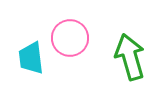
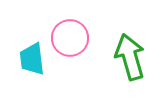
cyan trapezoid: moved 1 px right, 1 px down
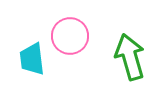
pink circle: moved 2 px up
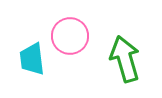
green arrow: moved 5 px left, 2 px down
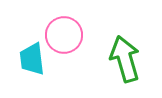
pink circle: moved 6 px left, 1 px up
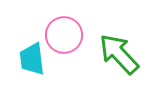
green arrow: moved 6 px left, 5 px up; rotated 27 degrees counterclockwise
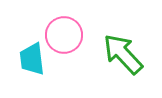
green arrow: moved 4 px right
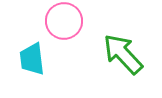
pink circle: moved 14 px up
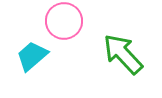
cyan trapezoid: moved 3 px up; rotated 56 degrees clockwise
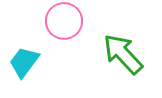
cyan trapezoid: moved 8 px left, 6 px down; rotated 12 degrees counterclockwise
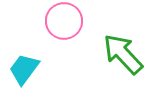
cyan trapezoid: moved 7 px down
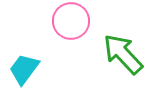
pink circle: moved 7 px right
